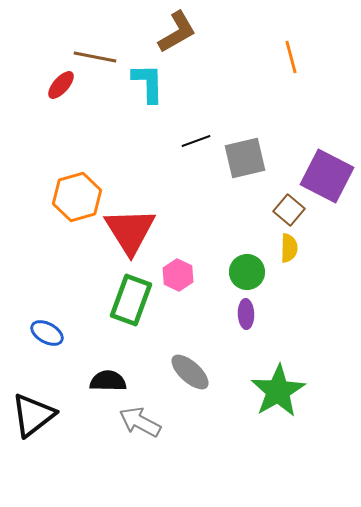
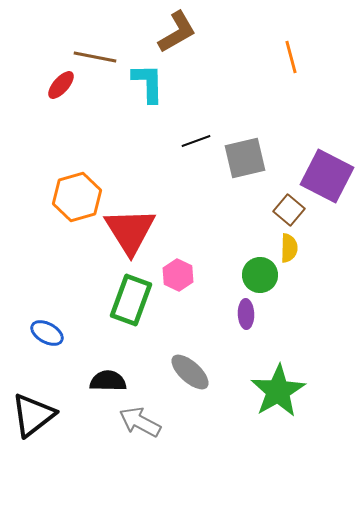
green circle: moved 13 px right, 3 px down
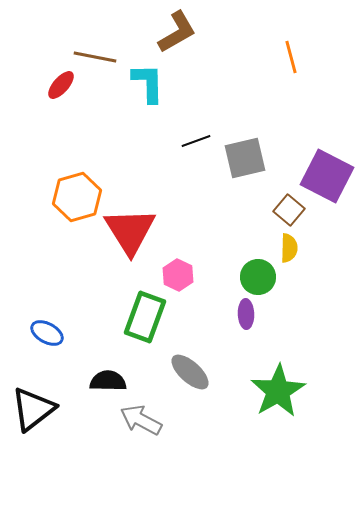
green circle: moved 2 px left, 2 px down
green rectangle: moved 14 px right, 17 px down
black triangle: moved 6 px up
gray arrow: moved 1 px right, 2 px up
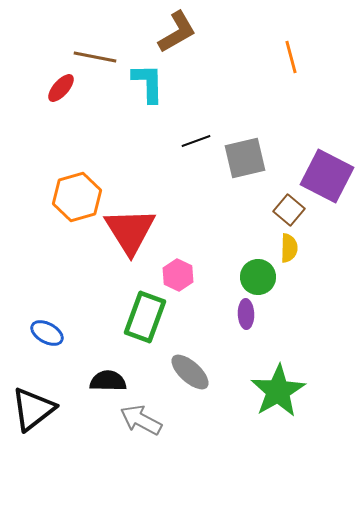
red ellipse: moved 3 px down
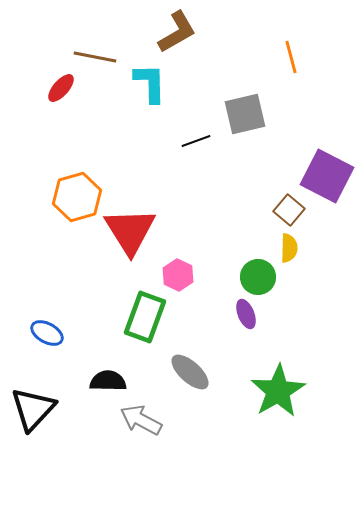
cyan L-shape: moved 2 px right
gray square: moved 44 px up
purple ellipse: rotated 20 degrees counterclockwise
black triangle: rotated 9 degrees counterclockwise
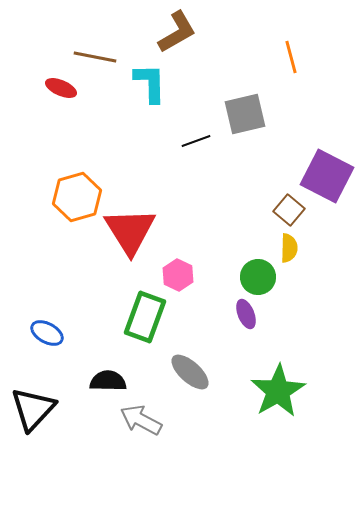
red ellipse: rotated 72 degrees clockwise
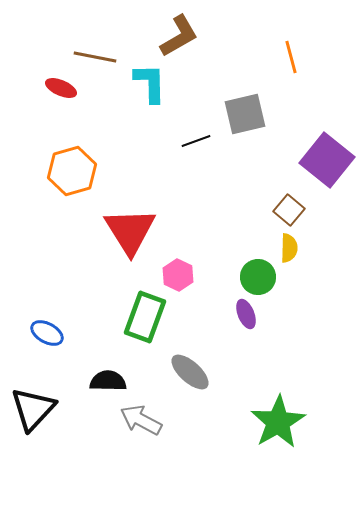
brown L-shape: moved 2 px right, 4 px down
purple square: moved 16 px up; rotated 12 degrees clockwise
orange hexagon: moved 5 px left, 26 px up
green star: moved 31 px down
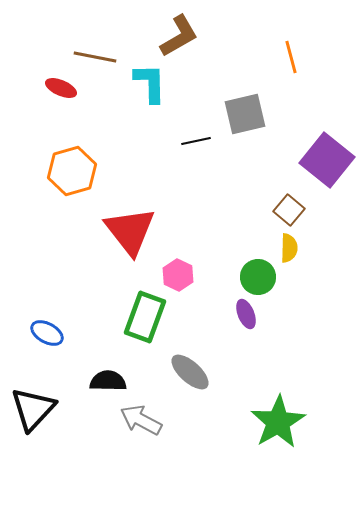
black line: rotated 8 degrees clockwise
red triangle: rotated 6 degrees counterclockwise
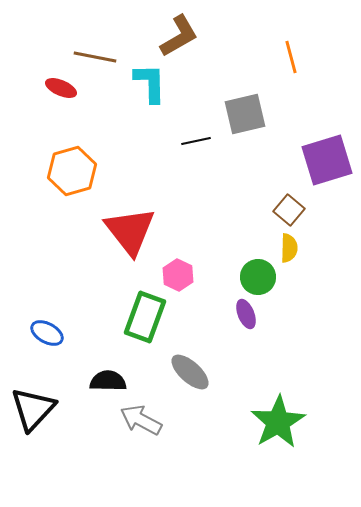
purple square: rotated 34 degrees clockwise
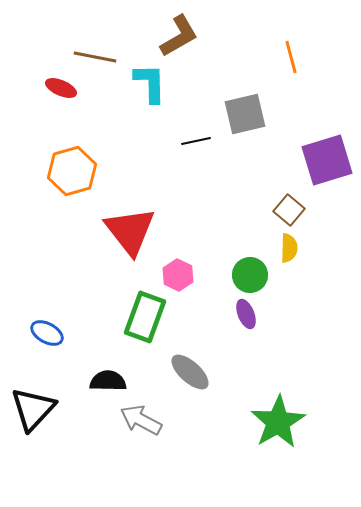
green circle: moved 8 px left, 2 px up
